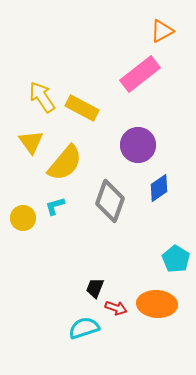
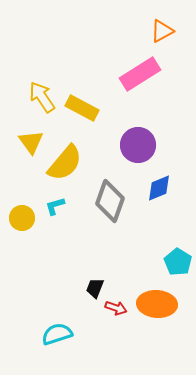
pink rectangle: rotated 6 degrees clockwise
blue diamond: rotated 12 degrees clockwise
yellow circle: moved 1 px left
cyan pentagon: moved 2 px right, 3 px down
cyan semicircle: moved 27 px left, 6 px down
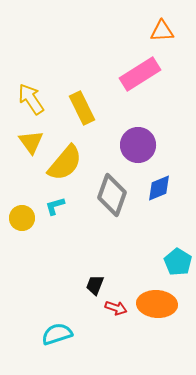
orange triangle: rotated 25 degrees clockwise
yellow arrow: moved 11 px left, 2 px down
yellow rectangle: rotated 36 degrees clockwise
gray diamond: moved 2 px right, 6 px up
black trapezoid: moved 3 px up
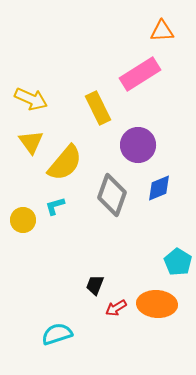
yellow arrow: rotated 148 degrees clockwise
yellow rectangle: moved 16 px right
yellow circle: moved 1 px right, 2 px down
red arrow: rotated 130 degrees clockwise
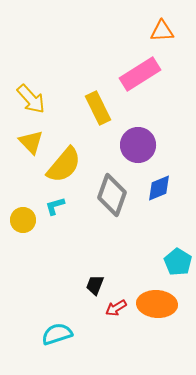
yellow arrow: rotated 24 degrees clockwise
yellow triangle: rotated 8 degrees counterclockwise
yellow semicircle: moved 1 px left, 2 px down
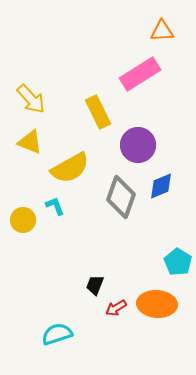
yellow rectangle: moved 4 px down
yellow triangle: moved 1 px left; rotated 24 degrees counterclockwise
yellow semicircle: moved 6 px right, 3 px down; rotated 21 degrees clockwise
blue diamond: moved 2 px right, 2 px up
gray diamond: moved 9 px right, 2 px down
cyan L-shape: rotated 85 degrees clockwise
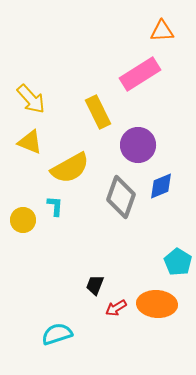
cyan L-shape: rotated 25 degrees clockwise
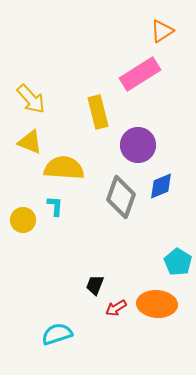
orange triangle: rotated 30 degrees counterclockwise
yellow rectangle: rotated 12 degrees clockwise
yellow semicircle: moved 6 px left; rotated 147 degrees counterclockwise
